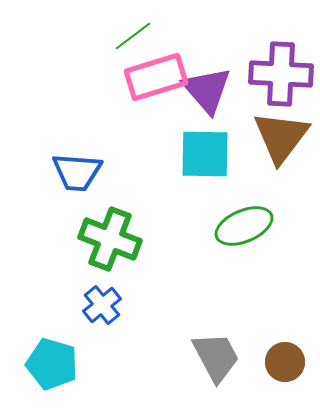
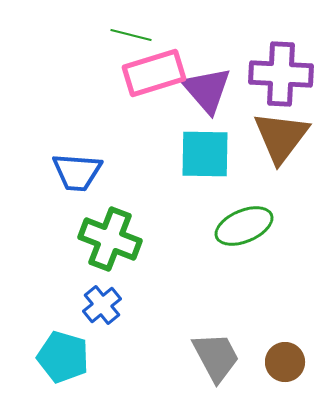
green line: moved 2 px left, 1 px up; rotated 51 degrees clockwise
pink rectangle: moved 2 px left, 4 px up
cyan pentagon: moved 11 px right, 7 px up
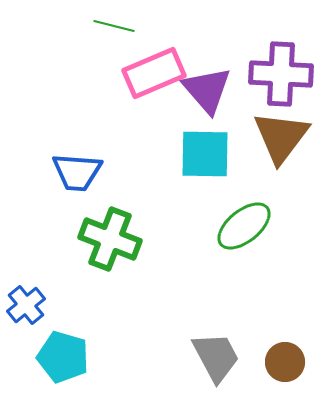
green line: moved 17 px left, 9 px up
pink rectangle: rotated 6 degrees counterclockwise
green ellipse: rotated 16 degrees counterclockwise
blue cross: moved 76 px left
